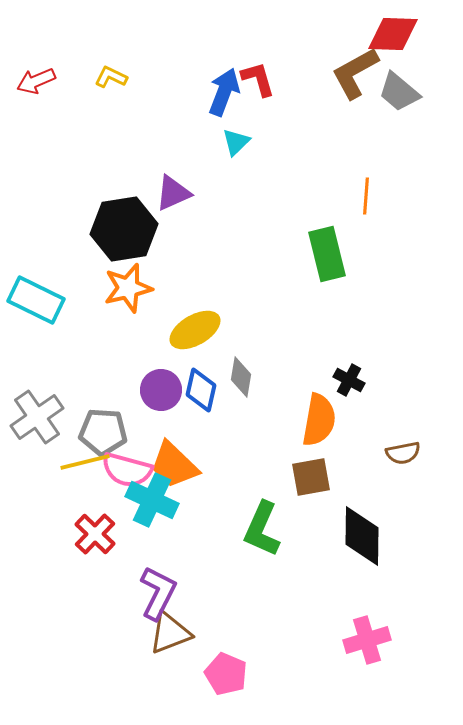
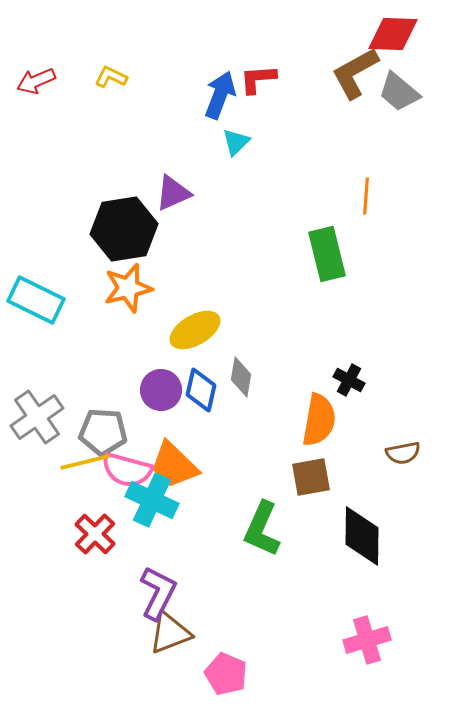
red L-shape: rotated 78 degrees counterclockwise
blue arrow: moved 4 px left, 3 px down
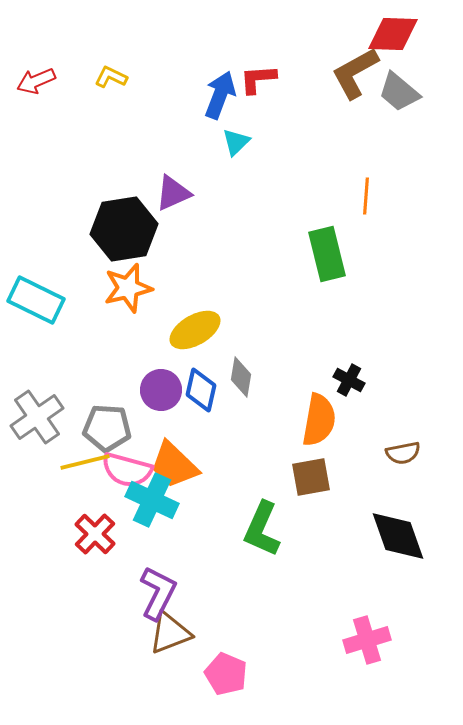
gray pentagon: moved 4 px right, 4 px up
black diamond: moved 36 px right; rotated 20 degrees counterclockwise
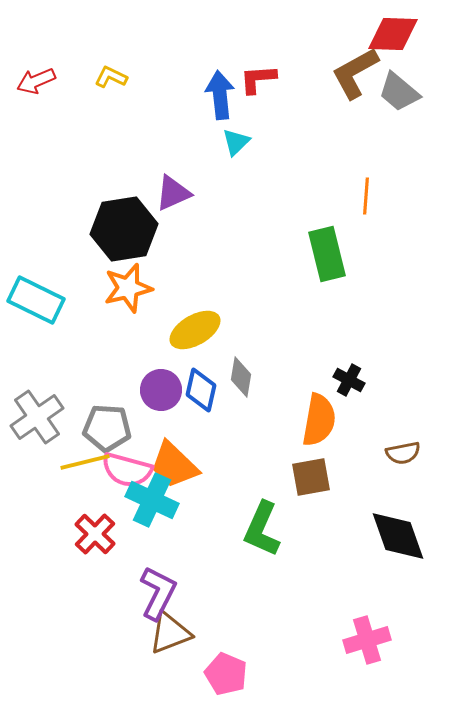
blue arrow: rotated 27 degrees counterclockwise
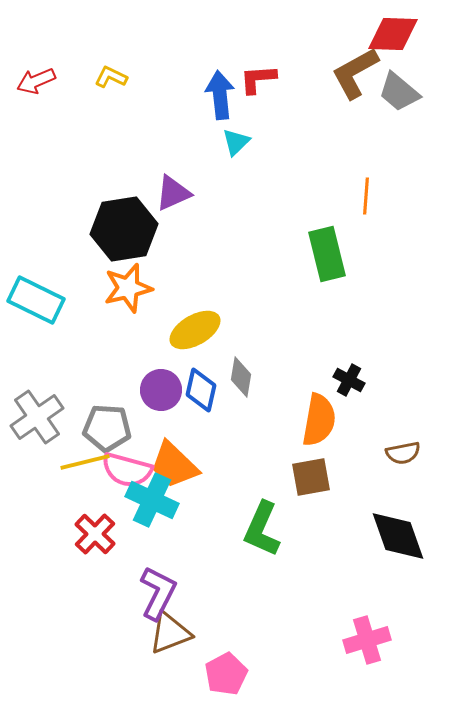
pink pentagon: rotated 21 degrees clockwise
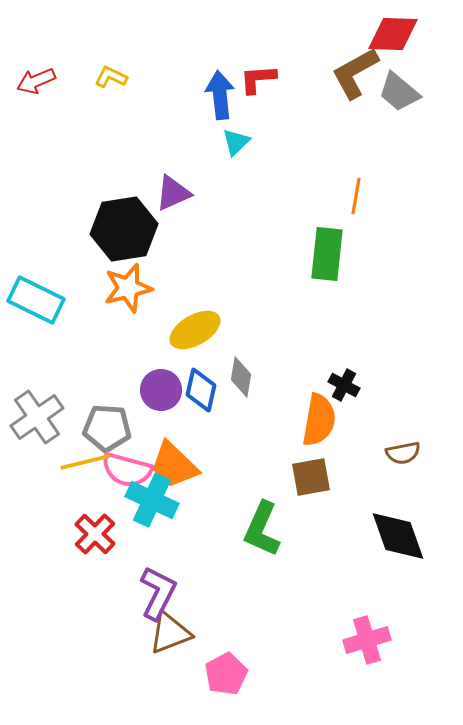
orange line: moved 10 px left; rotated 6 degrees clockwise
green rectangle: rotated 20 degrees clockwise
black cross: moved 5 px left, 5 px down
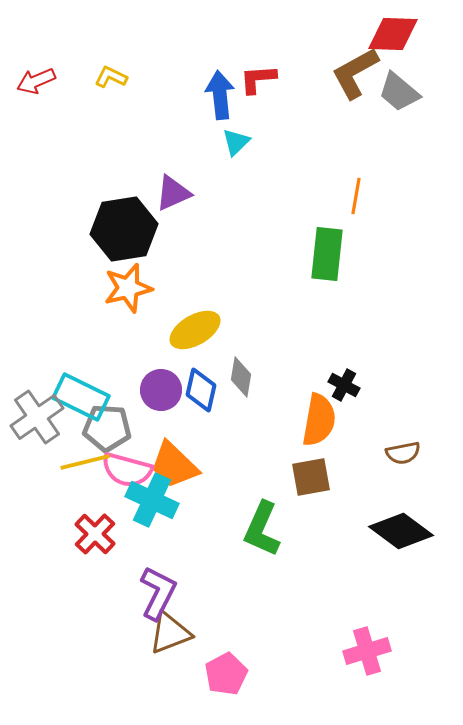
cyan rectangle: moved 45 px right, 97 px down
black diamond: moved 3 px right, 5 px up; rotated 34 degrees counterclockwise
pink cross: moved 11 px down
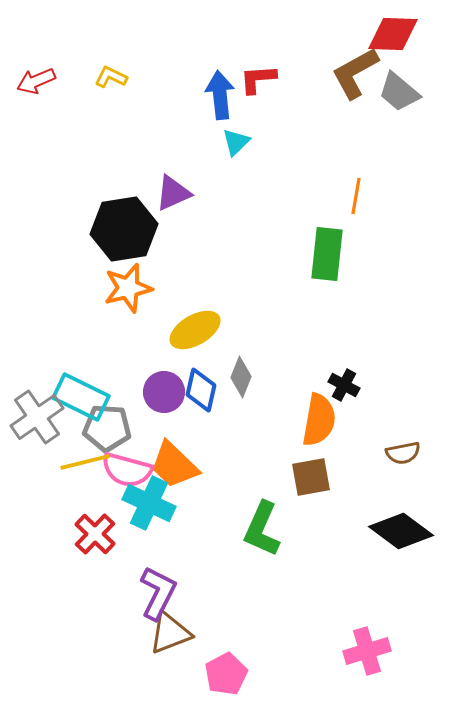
gray diamond: rotated 12 degrees clockwise
purple circle: moved 3 px right, 2 px down
cyan cross: moved 3 px left, 3 px down
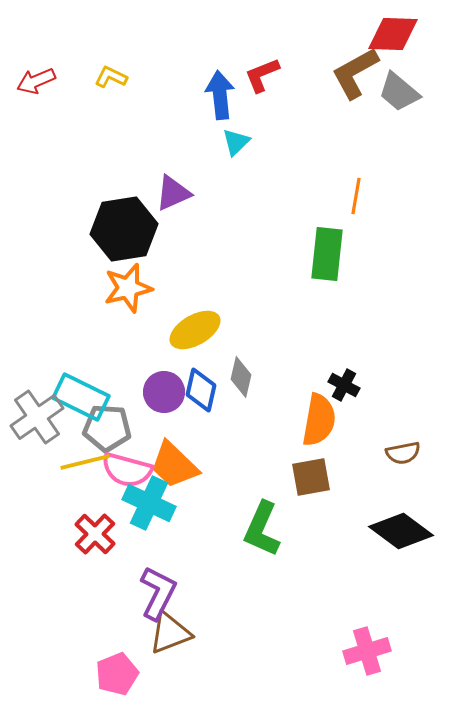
red L-shape: moved 4 px right, 4 px up; rotated 18 degrees counterclockwise
gray diamond: rotated 9 degrees counterclockwise
pink pentagon: moved 109 px left; rotated 6 degrees clockwise
